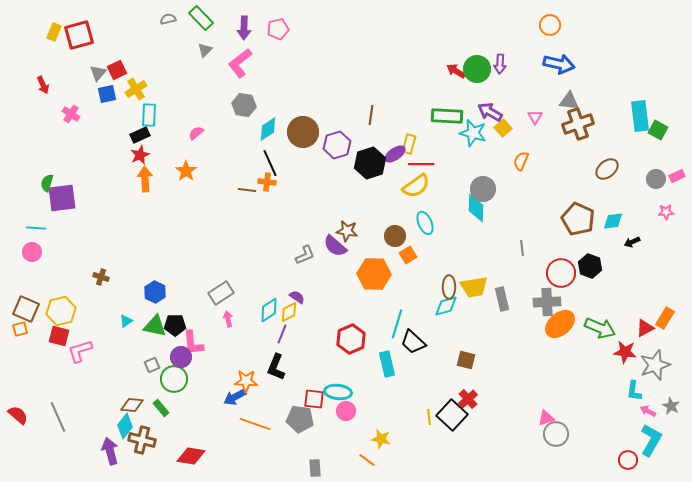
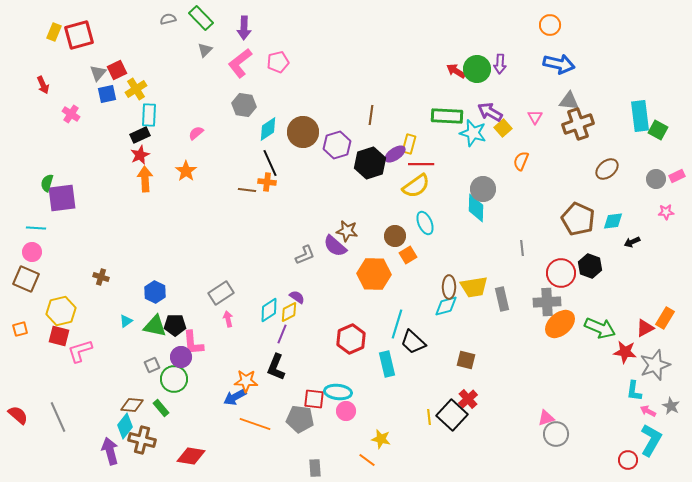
pink pentagon at (278, 29): moved 33 px down
brown square at (26, 309): moved 30 px up
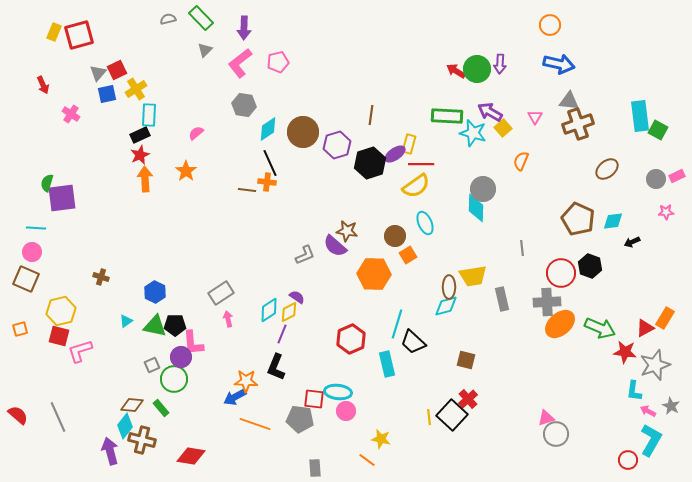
yellow trapezoid at (474, 287): moved 1 px left, 11 px up
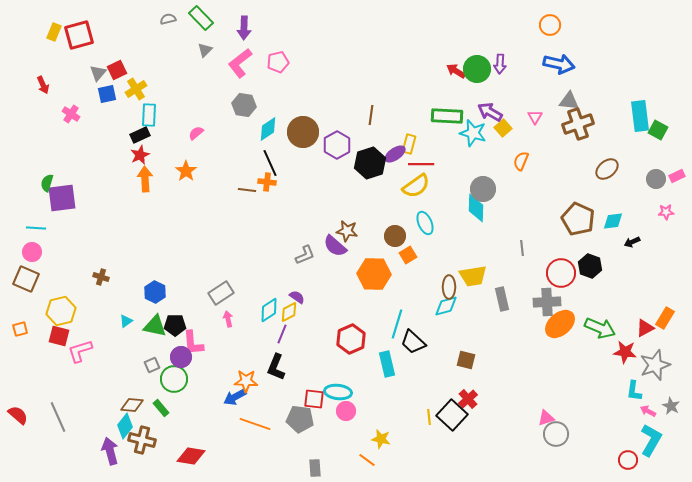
purple hexagon at (337, 145): rotated 12 degrees counterclockwise
